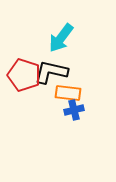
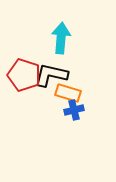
cyan arrow: rotated 148 degrees clockwise
black L-shape: moved 3 px down
orange rectangle: rotated 10 degrees clockwise
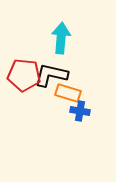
red pentagon: rotated 12 degrees counterclockwise
blue cross: moved 6 px right, 1 px down; rotated 24 degrees clockwise
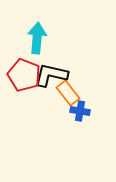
cyan arrow: moved 24 px left
red pentagon: rotated 16 degrees clockwise
orange rectangle: rotated 35 degrees clockwise
